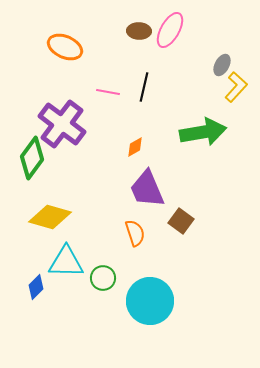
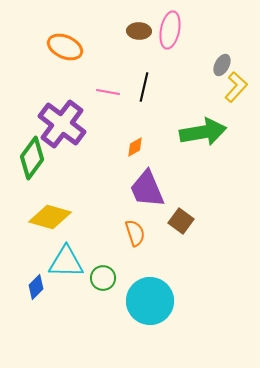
pink ellipse: rotated 18 degrees counterclockwise
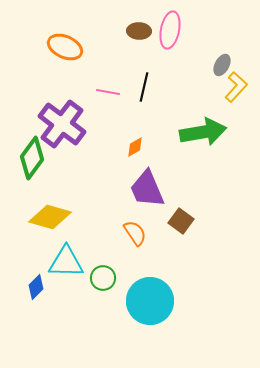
orange semicircle: rotated 16 degrees counterclockwise
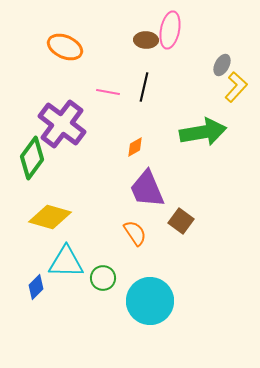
brown ellipse: moved 7 px right, 9 px down
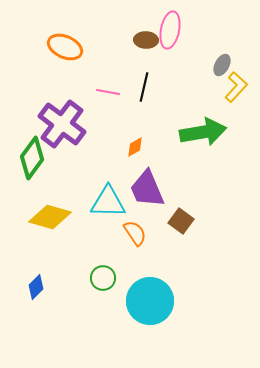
cyan triangle: moved 42 px right, 60 px up
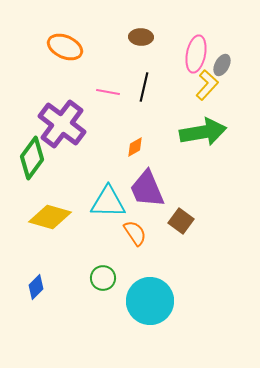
pink ellipse: moved 26 px right, 24 px down
brown ellipse: moved 5 px left, 3 px up
yellow L-shape: moved 29 px left, 2 px up
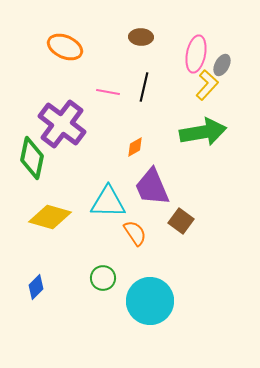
green diamond: rotated 24 degrees counterclockwise
purple trapezoid: moved 5 px right, 2 px up
